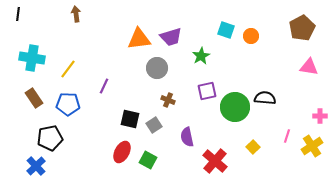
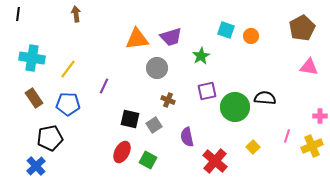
orange triangle: moved 2 px left
yellow cross: rotated 10 degrees clockwise
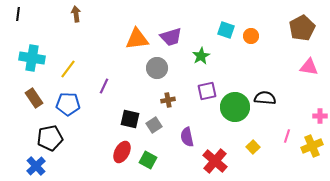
brown cross: rotated 32 degrees counterclockwise
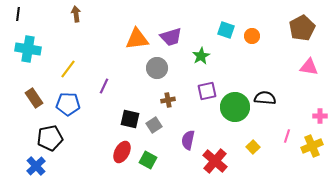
orange circle: moved 1 px right
cyan cross: moved 4 px left, 9 px up
purple semicircle: moved 1 px right, 3 px down; rotated 24 degrees clockwise
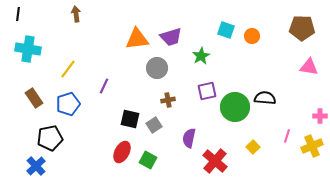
brown pentagon: rotated 30 degrees clockwise
blue pentagon: rotated 20 degrees counterclockwise
purple semicircle: moved 1 px right, 2 px up
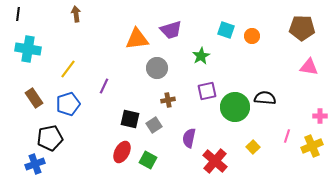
purple trapezoid: moved 7 px up
blue cross: moved 1 px left, 2 px up; rotated 24 degrees clockwise
